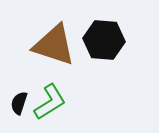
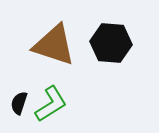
black hexagon: moved 7 px right, 3 px down
green L-shape: moved 1 px right, 2 px down
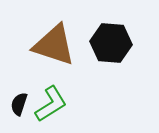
black semicircle: moved 1 px down
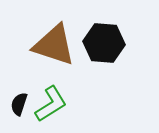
black hexagon: moved 7 px left
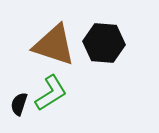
green L-shape: moved 11 px up
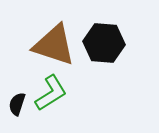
black semicircle: moved 2 px left
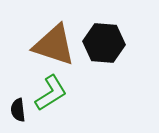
black semicircle: moved 1 px right, 6 px down; rotated 25 degrees counterclockwise
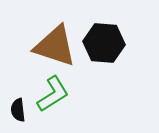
brown triangle: moved 1 px right, 1 px down
green L-shape: moved 2 px right, 1 px down
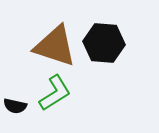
green L-shape: moved 2 px right, 1 px up
black semicircle: moved 3 px left, 4 px up; rotated 70 degrees counterclockwise
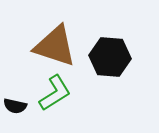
black hexagon: moved 6 px right, 14 px down
